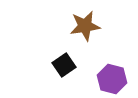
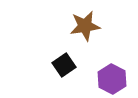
purple hexagon: rotated 12 degrees clockwise
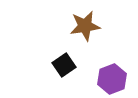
purple hexagon: rotated 12 degrees clockwise
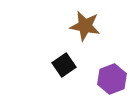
brown star: rotated 20 degrees clockwise
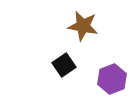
brown star: moved 2 px left
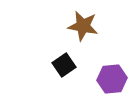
purple hexagon: rotated 16 degrees clockwise
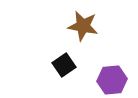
purple hexagon: moved 1 px down
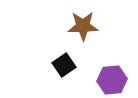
brown star: rotated 12 degrees counterclockwise
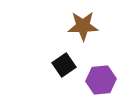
purple hexagon: moved 11 px left
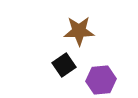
brown star: moved 4 px left, 5 px down
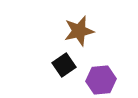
brown star: rotated 12 degrees counterclockwise
